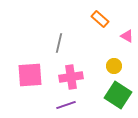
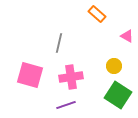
orange rectangle: moved 3 px left, 5 px up
pink square: rotated 20 degrees clockwise
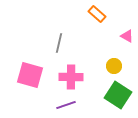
pink cross: rotated 10 degrees clockwise
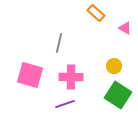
orange rectangle: moved 1 px left, 1 px up
pink triangle: moved 2 px left, 8 px up
purple line: moved 1 px left, 1 px up
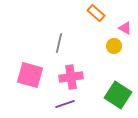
yellow circle: moved 20 px up
pink cross: rotated 10 degrees counterclockwise
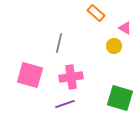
green square: moved 2 px right, 3 px down; rotated 16 degrees counterclockwise
